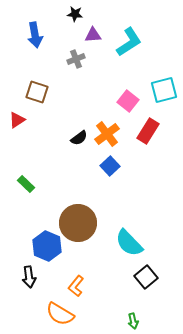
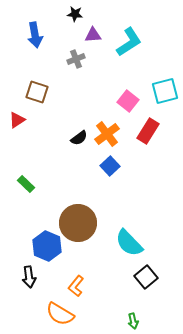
cyan square: moved 1 px right, 1 px down
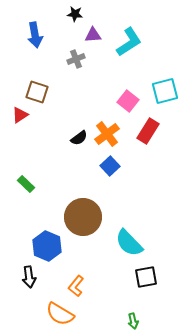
red triangle: moved 3 px right, 5 px up
brown circle: moved 5 px right, 6 px up
black square: rotated 30 degrees clockwise
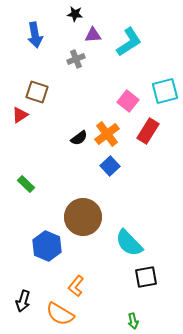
black arrow: moved 6 px left, 24 px down; rotated 25 degrees clockwise
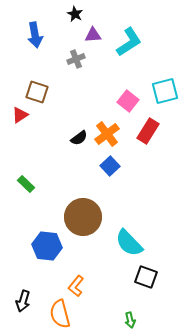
black star: rotated 21 degrees clockwise
blue hexagon: rotated 16 degrees counterclockwise
black square: rotated 30 degrees clockwise
orange semicircle: rotated 44 degrees clockwise
green arrow: moved 3 px left, 1 px up
